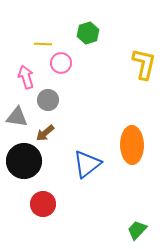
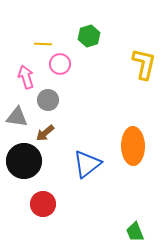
green hexagon: moved 1 px right, 3 px down
pink circle: moved 1 px left, 1 px down
orange ellipse: moved 1 px right, 1 px down
green trapezoid: moved 2 px left, 2 px down; rotated 65 degrees counterclockwise
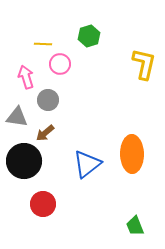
orange ellipse: moved 1 px left, 8 px down
green trapezoid: moved 6 px up
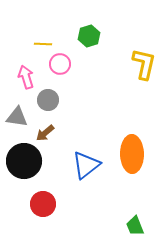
blue triangle: moved 1 px left, 1 px down
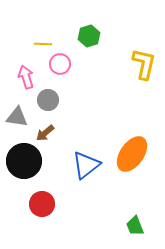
orange ellipse: rotated 36 degrees clockwise
red circle: moved 1 px left
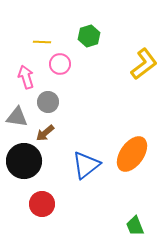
yellow line: moved 1 px left, 2 px up
yellow L-shape: rotated 40 degrees clockwise
gray circle: moved 2 px down
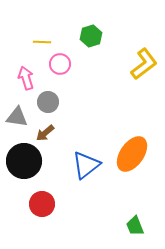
green hexagon: moved 2 px right
pink arrow: moved 1 px down
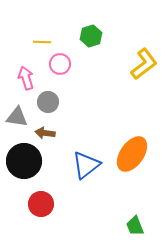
brown arrow: rotated 48 degrees clockwise
red circle: moved 1 px left
